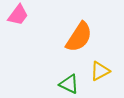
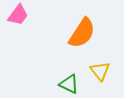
orange semicircle: moved 3 px right, 4 px up
yellow triangle: rotated 40 degrees counterclockwise
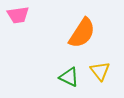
pink trapezoid: rotated 45 degrees clockwise
green triangle: moved 7 px up
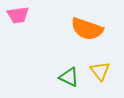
orange semicircle: moved 5 px right, 4 px up; rotated 76 degrees clockwise
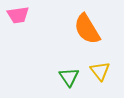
orange semicircle: rotated 40 degrees clockwise
green triangle: rotated 30 degrees clockwise
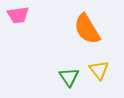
yellow triangle: moved 1 px left, 1 px up
